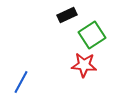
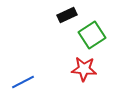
red star: moved 4 px down
blue line: moved 2 px right; rotated 35 degrees clockwise
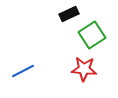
black rectangle: moved 2 px right, 1 px up
blue line: moved 11 px up
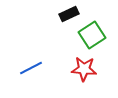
blue line: moved 8 px right, 3 px up
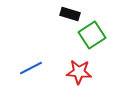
black rectangle: moved 1 px right; rotated 42 degrees clockwise
red star: moved 5 px left, 3 px down
